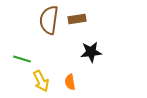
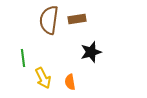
black star: rotated 10 degrees counterclockwise
green line: moved 1 px right, 1 px up; rotated 66 degrees clockwise
yellow arrow: moved 2 px right, 3 px up
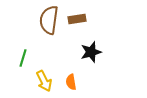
green line: rotated 24 degrees clockwise
yellow arrow: moved 1 px right, 3 px down
orange semicircle: moved 1 px right
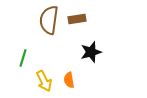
orange semicircle: moved 2 px left, 2 px up
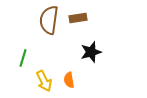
brown rectangle: moved 1 px right, 1 px up
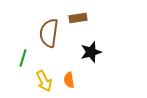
brown semicircle: moved 13 px down
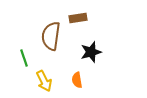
brown semicircle: moved 2 px right, 3 px down
green line: moved 1 px right; rotated 36 degrees counterclockwise
orange semicircle: moved 8 px right
